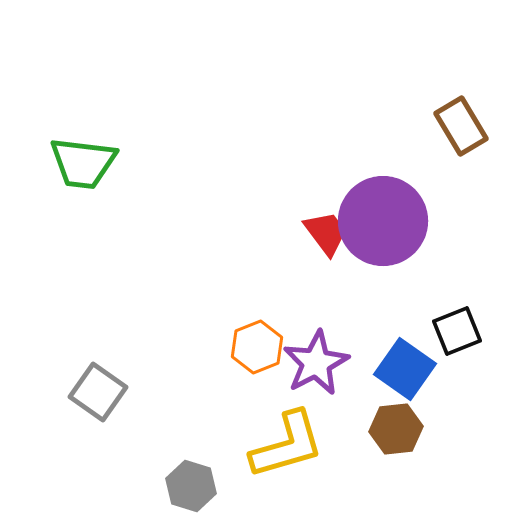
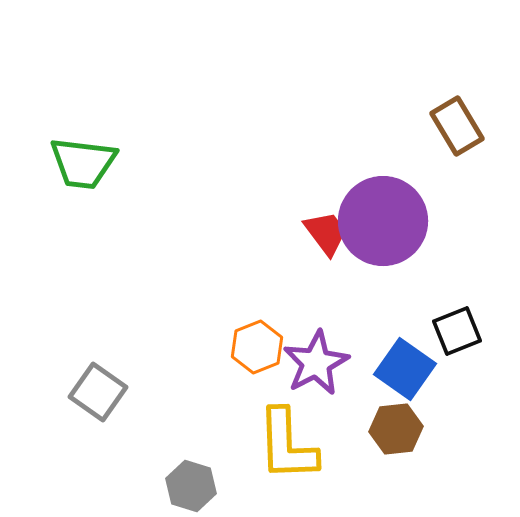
brown rectangle: moved 4 px left
yellow L-shape: rotated 104 degrees clockwise
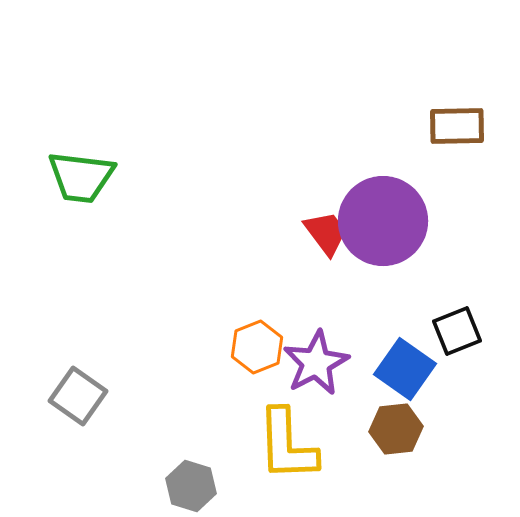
brown rectangle: rotated 60 degrees counterclockwise
green trapezoid: moved 2 px left, 14 px down
gray square: moved 20 px left, 4 px down
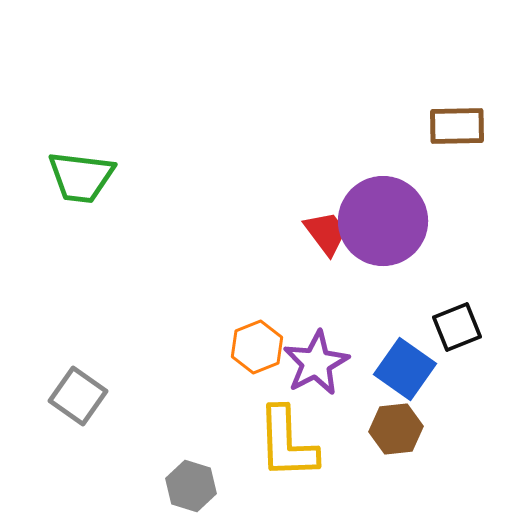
black square: moved 4 px up
yellow L-shape: moved 2 px up
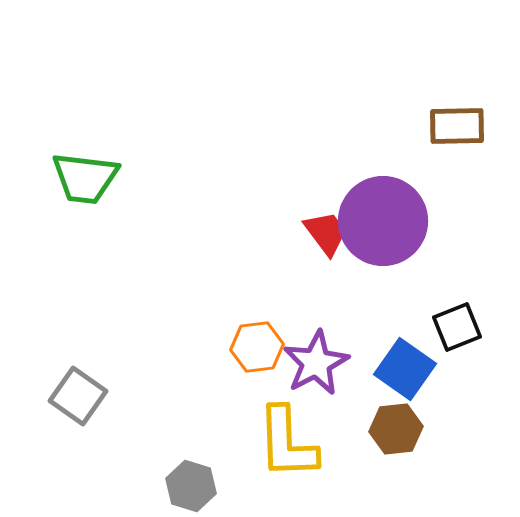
green trapezoid: moved 4 px right, 1 px down
orange hexagon: rotated 15 degrees clockwise
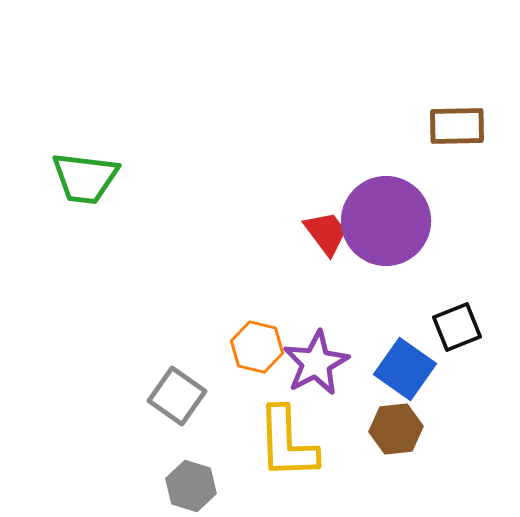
purple circle: moved 3 px right
orange hexagon: rotated 21 degrees clockwise
gray square: moved 99 px right
